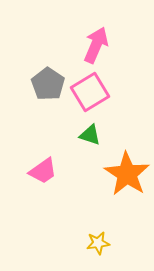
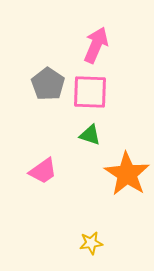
pink square: rotated 33 degrees clockwise
yellow star: moved 7 px left
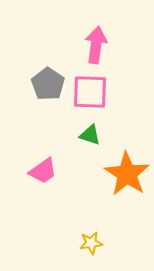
pink arrow: rotated 15 degrees counterclockwise
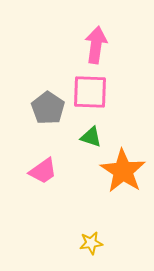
gray pentagon: moved 24 px down
green triangle: moved 1 px right, 2 px down
orange star: moved 4 px left, 3 px up
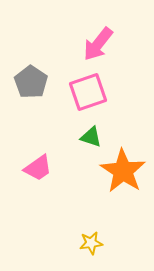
pink arrow: moved 2 px right, 1 px up; rotated 150 degrees counterclockwise
pink square: moved 2 px left; rotated 21 degrees counterclockwise
gray pentagon: moved 17 px left, 26 px up
pink trapezoid: moved 5 px left, 3 px up
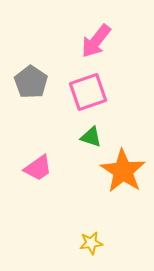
pink arrow: moved 2 px left, 3 px up
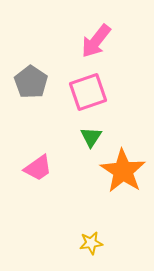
green triangle: rotated 45 degrees clockwise
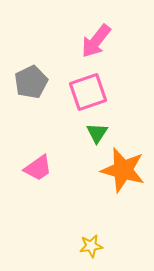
gray pentagon: rotated 12 degrees clockwise
green triangle: moved 6 px right, 4 px up
orange star: moved 1 px up; rotated 18 degrees counterclockwise
yellow star: moved 3 px down
